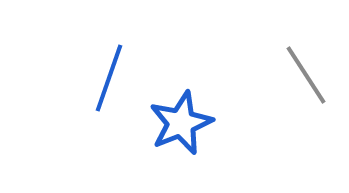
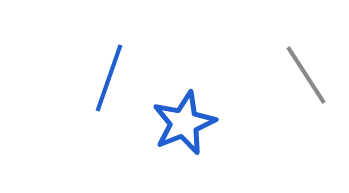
blue star: moved 3 px right
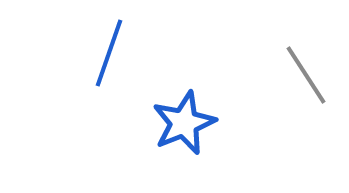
blue line: moved 25 px up
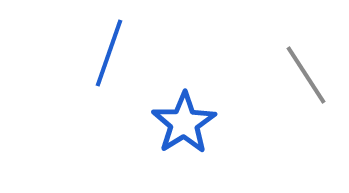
blue star: rotated 10 degrees counterclockwise
